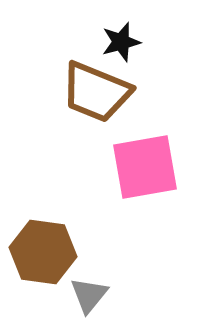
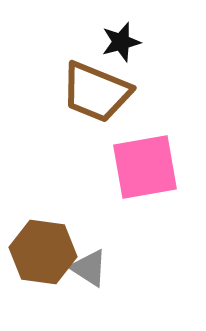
gray triangle: moved 27 px up; rotated 36 degrees counterclockwise
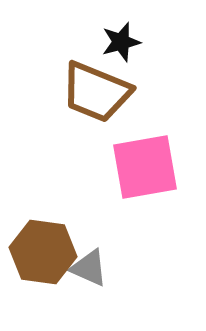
gray triangle: rotated 9 degrees counterclockwise
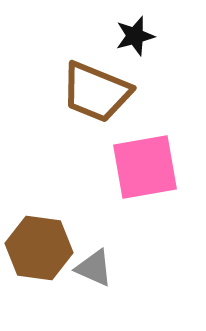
black star: moved 14 px right, 6 px up
brown hexagon: moved 4 px left, 4 px up
gray triangle: moved 5 px right
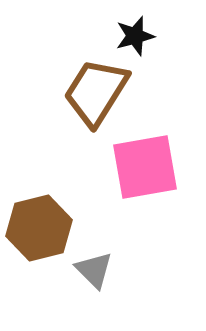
brown trapezoid: rotated 100 degrees clockwise
brown hexagon: moved 20 px up; rotated 22 degrees counterclockwise
gray triangle: moved 2 px down; rotated 21 degrees clockwise
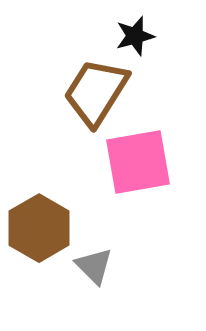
pink square: moved 7 px left, 5 px up
brown hexagon: rotated 16 degrees counterclockwise
gray triangle: moved 4 px up
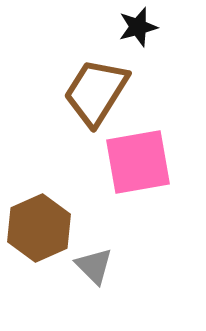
black star: moved 3 px right, 9 px up
brown hexagon: rotated 6 degrees clockwise
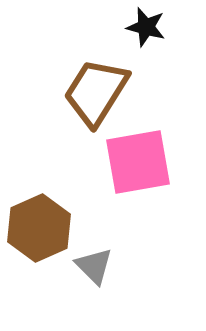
black star: moved 8 px right; rotated 30 degrees clockwise
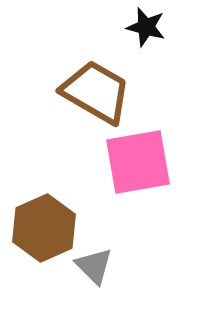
brown trapezoid: rotated 88 degrees clockwise
brown hexagon: moved 5 px right
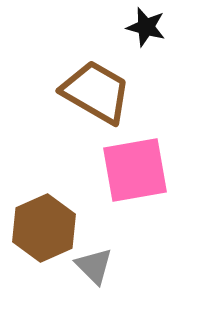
pink square: moved 3 px left, 8 px down
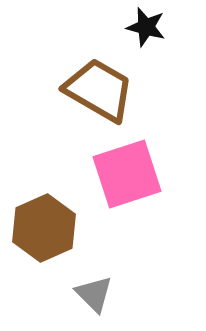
brown trapezoid: moved 3 px right, 2 px up
pink square: moved 8 px left, 4 px down; rotated 8 degrees counterclockwise
gray triangle: moved 28 px down
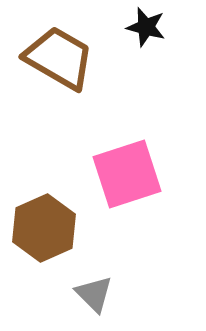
brown trapezoid: moved 40 px left, 32 px up
